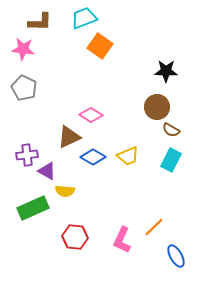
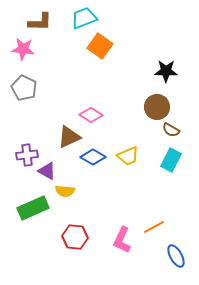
orange line: rotated 15 degrees clockwise
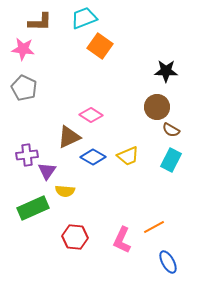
purple triangle: rotated 36 degrees clockwise
blue ellipse: moved 8 px left, 6 px down
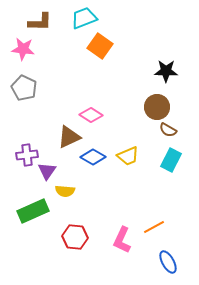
brown semicircle: moved 3 px left
green rectangle: moved 3 px down
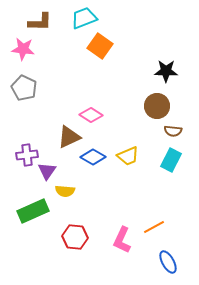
brown circle: moved 1 px up
brown semicircle: moved 5 px right, 1 px down; rotated 24 degrees counterclockwise
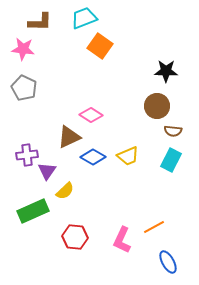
yellow semicircle: rotated 48 degrees counterclockwise
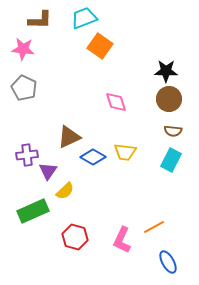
brown L-shape: moved 2 px up
brown circle: moved 12 px right, 7 px up
pink diamond: moved 25 px right, 13 px up; rotated 40 degrees clockwise
yellow trapezoid: moved 3 px left, 4 px up; rotated 30 degrees clockwise
purple triangle: moved 1 px right
red hexagon: rotated 10 degrees clockwise
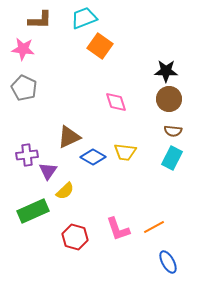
cyan rectangle: moved 1 px right, 2 px up
pink L-shape: moved 4 px left, 11 px up; rotated 44 degrees counterclockwise
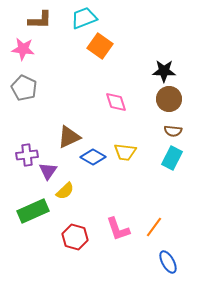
black star: moved 2 px left
orange line: rotated 25 degrees counterclockwise
